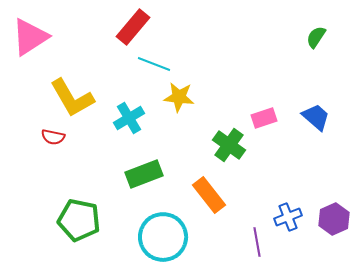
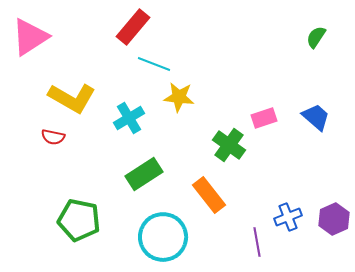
yellow L-shape: rotated 30 degrees counterclockwise
green rectangle: rotated 12 degrees counterclockwise
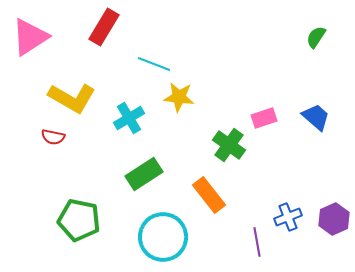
red rectangle: moved 29 px left; rotated 9 degrees counterclockwise
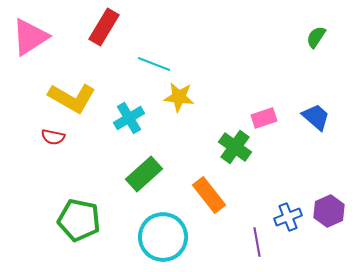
green cross: moved 6 px right, 2 px down
green rectangle: rotated 9 degrees counterclockwise
purple hexagon: moved 5 px left, 8 px up
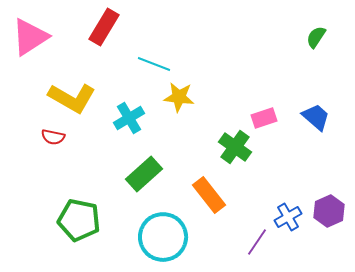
blue cross: rotated 8 degrees counterclockwise
purple line: rotated 44 degrees clockwise
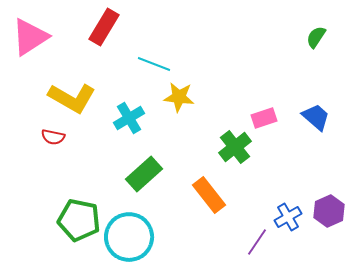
green cross: rotated 16 degrees clockwise
cyan circle: moved 34 px left
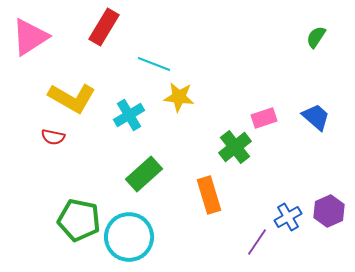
cyan cross: moved 3 px up
orange rectangle: rotated 21 degrees clockwise
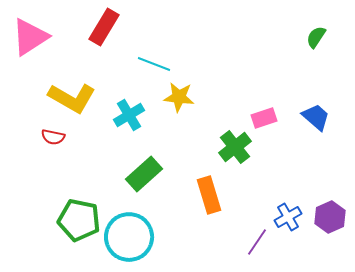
purple hexagon: moved 1 px right, 6 px down
